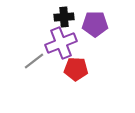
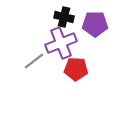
black cross: rotated 18 degrees clockwise
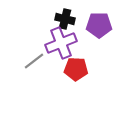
black cross: moved 1 px right, 2 px down
purple pentagon: moved 4 px right, 1 px down
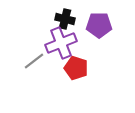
red pentagon: moved 1 px up; rotated 15 degrees clockwise
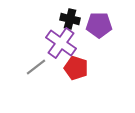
black cross: moved 5 px right
purple cross: rotated 32 degrees counterclockwise
gray line: moved 2 px right, 6 px down
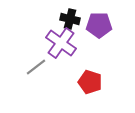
red pentagon: moved 14 px right, 14 px down
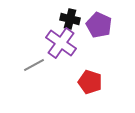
purple pentagon: rotated 25 degrees clockwise
gray line: moved 2 px left, 2 px up; rotated 10 degrees clockwise
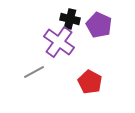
purple cross: moved 2 px left, 1 px up
gray line: moved 7 px down
red pentagon: rotated 10 degrees clockwise
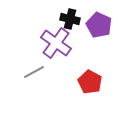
purple cross: moved 3 px left, 1 px down
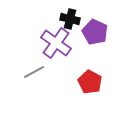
purple pentagon: moved 4 px left, 7 px down
